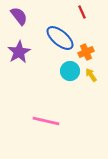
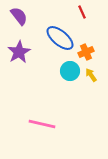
pink line: moved 4 px left, 3 px down
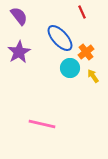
blue ellipse: rotated 8 degrees clockwise
orange cross: rotated 14 degrees counterclockwise
cyan circle: moved 3 px up
yellow arrow: moved 2 px right, 1 px down
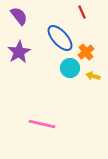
yellow arrow: rotated 40 degrees counterclockwise
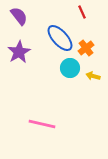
orange cross: moved 4 px up
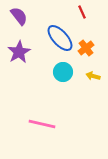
cyan circle: moved 7 px left, 4 px down
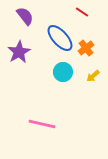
red line: rotated 32 degrees counterclockwise
purple semicircle: moved 6 px right
yellow arrow: rotated 56 degrees counterclockwise
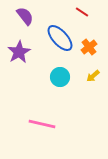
orange cross: moved 3 px right, 1 px up
cyan circle: moved 3 px left, 5 px down
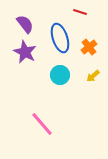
red line: moved 2 px left; rotated 16 degrees counterclockwise
purple semicircle: moved 8 px down
blue ellipse: rotated 24 degrees clockwise
purple star: moved 6 px right; rotated 15 degrees counterclockwise
cyan circle: moved 2 px up
pink line: rotated 36 degrees clockwise
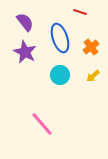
purple semicircle: moved 2 px up
orange cross: moved 2 px right
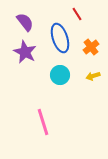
red line: moved 3 px left, 2 px down; rotated 40 degrees clockwise
yellow arrow: rotated 24 degrees clockwise
pink line: moved 1 px right, 2 px up; rotated 24 degrees clockwise
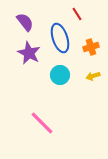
orange cross: rotated 21 degrees clockwise
purple star: moved 4 px right, 1 px down
pink line: moved 1 px left, 1 px down; rotated 28 degrees counterclockwise
